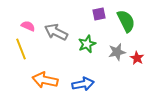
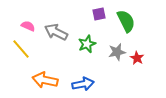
yellow line: rotated 20 degrees counterclockwise
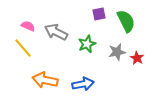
yellow line: moved 2 px right, 1 px up
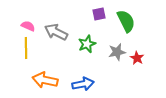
yellow line: moved 3 px right; rotated 40 degrees clockwise
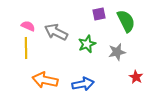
red star: moved 1 px left, 19 px down
